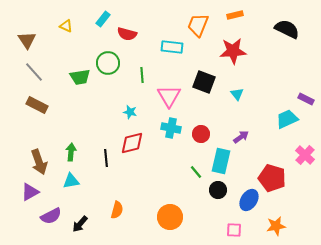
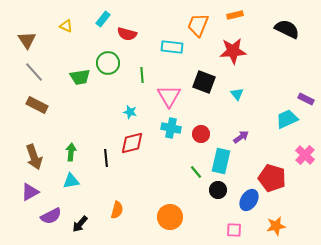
brown arrow at (39, 162): moved 5 px left, 5 px up
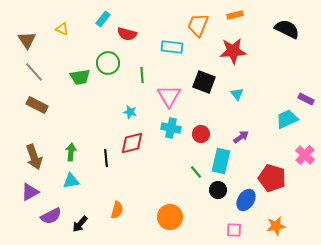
yellow triangle at (66, 26): moved 4 px left, 3 px down
blue ellipse at (249, 200): moved 3 px left
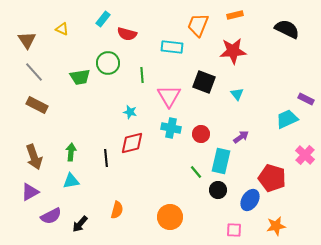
blue ellipse at (246, 200): moved 4 px right
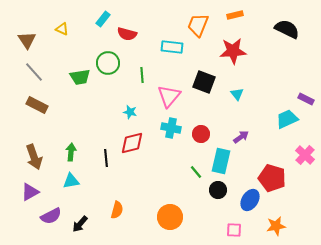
pink triangle at (169, 96): rotated 10 degrees clockwise
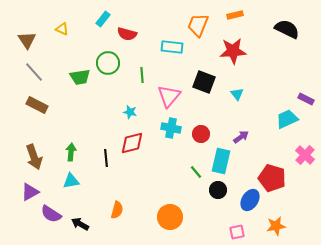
purple semicircle at (51, 216): moved 2 px up; rotated 60 degrees clockwise
black arrow at (80, 224): rotated 78 degrees clockwise
pink square at (234, 230): moved 3 px right, 2 px down; rotated 14 degrees counterclockwise
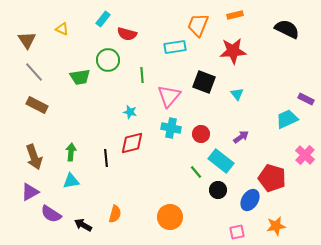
cyan rectangle at (172, 47): moved 3 px right; rotated 15 degrees counterclockwise
green circle at (108, 63): moved 3 px up
cyan rectangle at (221, 161): rotated 65 degrees counterclockwise
orange semicircle at (117, 210): moved 2 px left, 4 px down
black arrow at (80, 224): moved 3 px right, 1 px down
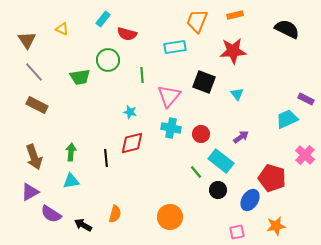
orange trapezoid at (198, 25): moved 1 px left, 4 px up
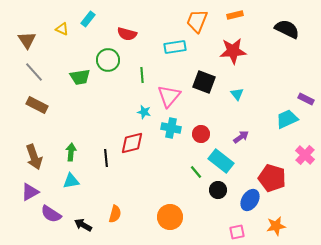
cyan rectangle at (103, 19): moved 15 px left
cyan star at (130, 112): moved 14 px right
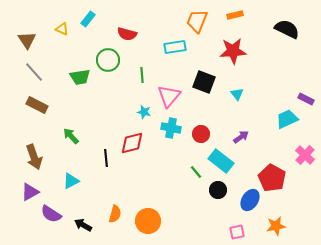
green arrow at (71, 152): moved 16 px up; rotated 48 degrees counterclockwise
red pentagon at (272, 178): rotated 12 degrees clockwise
cyan triangle at (71, 181): rotated 18 degrees counterclockwise
orange circle at (170, 217): moved 22 px left, 4 px down
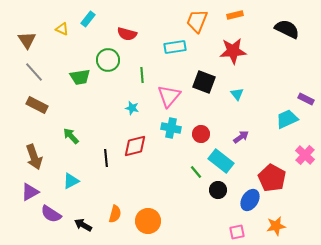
cyan star at (144, 112): moved 12 px left, 4 px up
red diamond at (132, 143): moved 3 px right, 3 px down
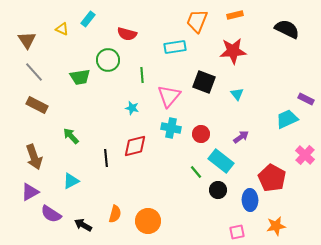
blue ellipse at (250, 200): rotated 35 degrees counterclockwise
